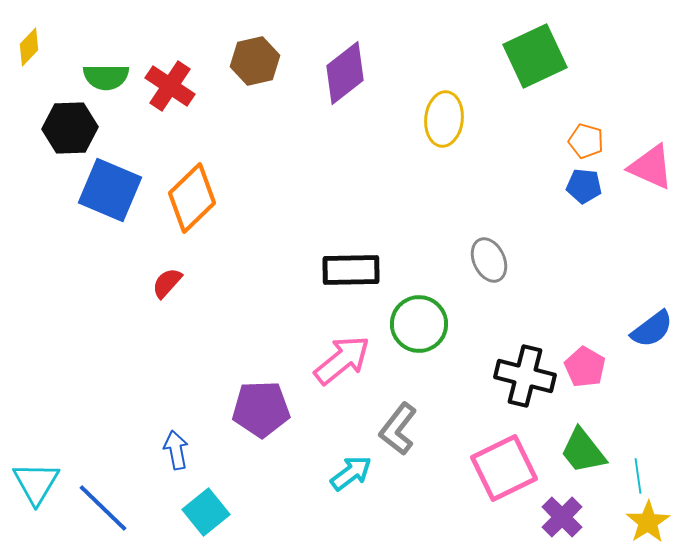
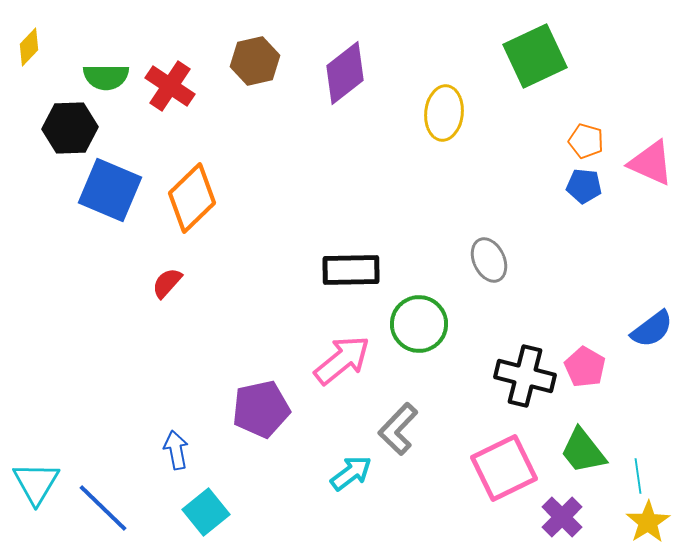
yellow ellipse: moved 6 px up
pink triangle: moved 4 px up
purple pentagon: rotated 10 degrees counterclockwise
gray L-shape: rotated 6 degrees clockwise
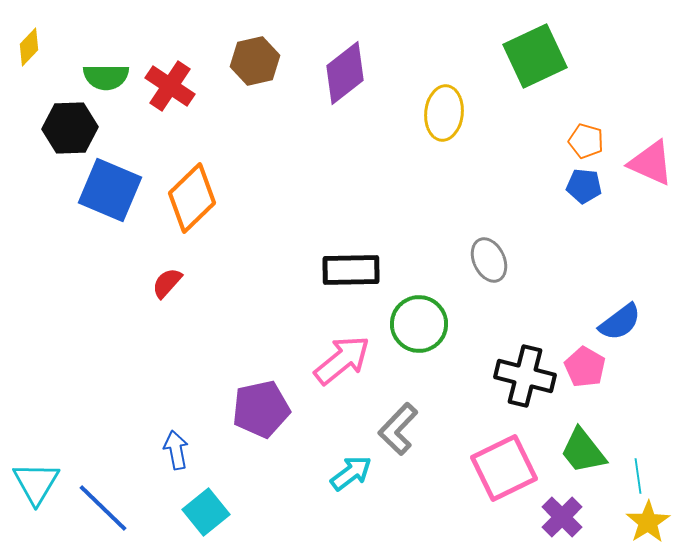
blue semicircle: moved 32 px left, 7 px up
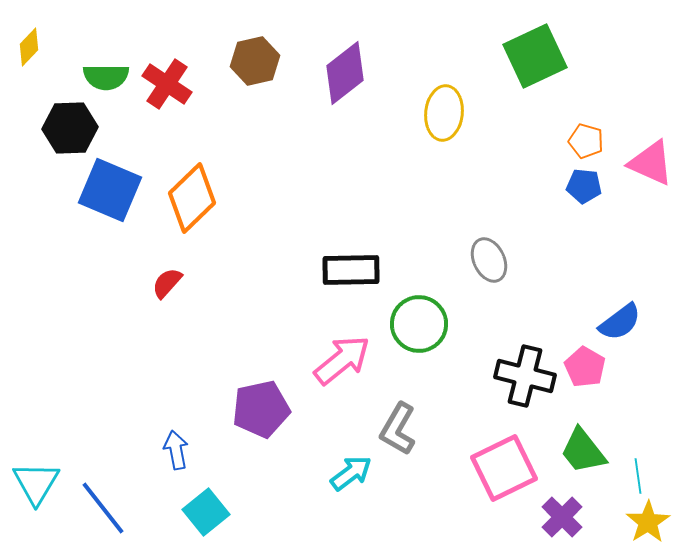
red cross: moved 3 px left, 2 px up
gray L-shape: rotated 14 degrees counterclockwise
blue line: rotated 8 degrees clockwise
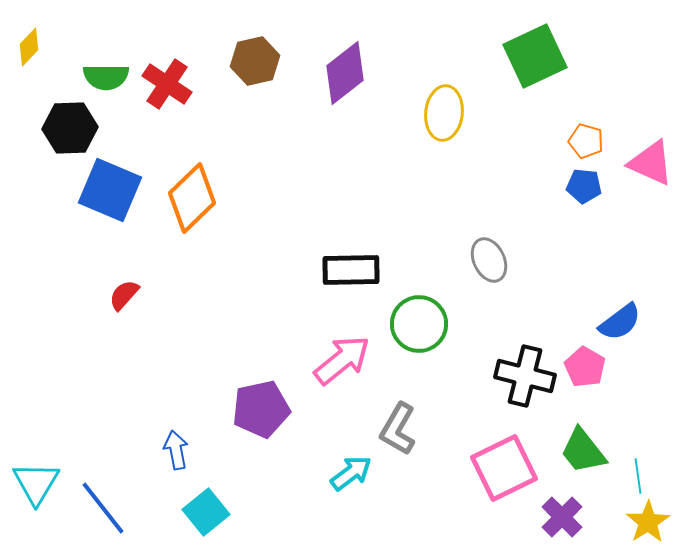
red semicircle: moved 43 px left, 12 px down
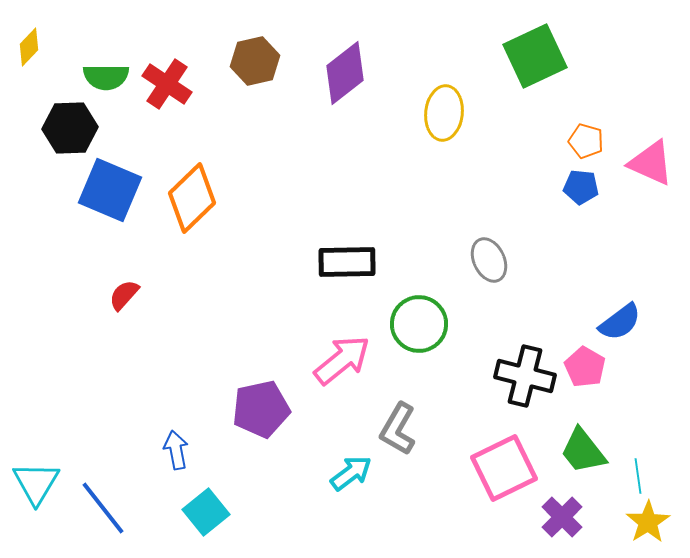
blue pentagon: moved 3 px left, 1 px down
black rectangle: moved 4 px left, 8 px up
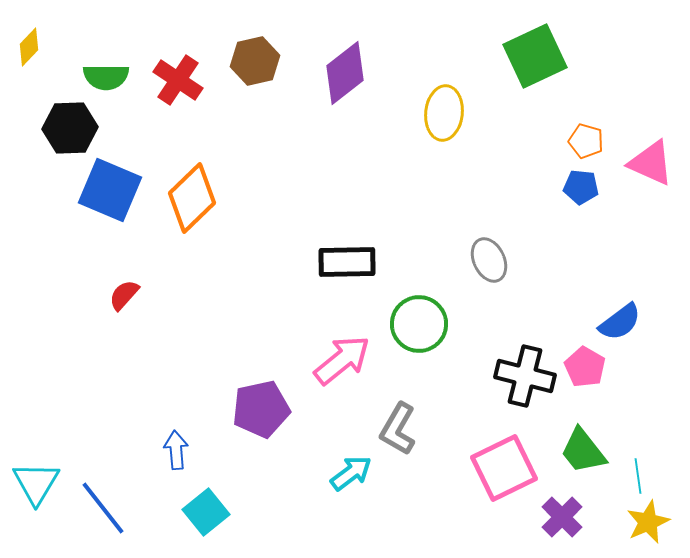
red cross: moved 11 px right, 4 px up
blue arrow: rotated 6 degrees clockwise
yellow star: rotated 9 degrees clockwise
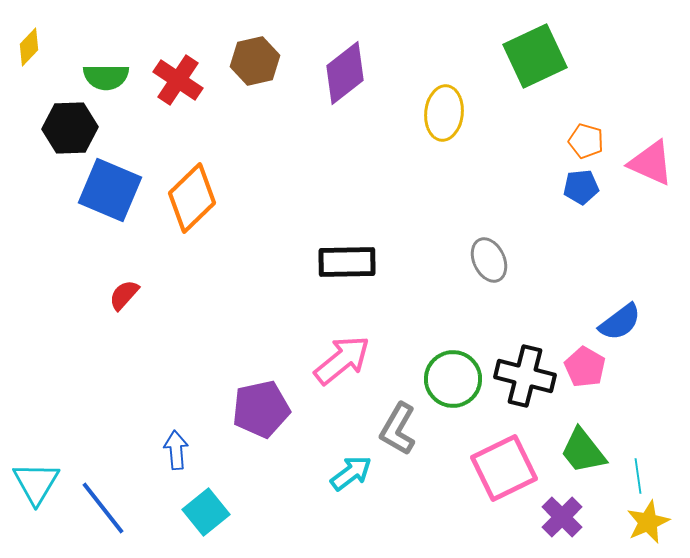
blue pentagon: rotated 12 degrees counterclockwise
green circle: moved 34 px right, 55 px down
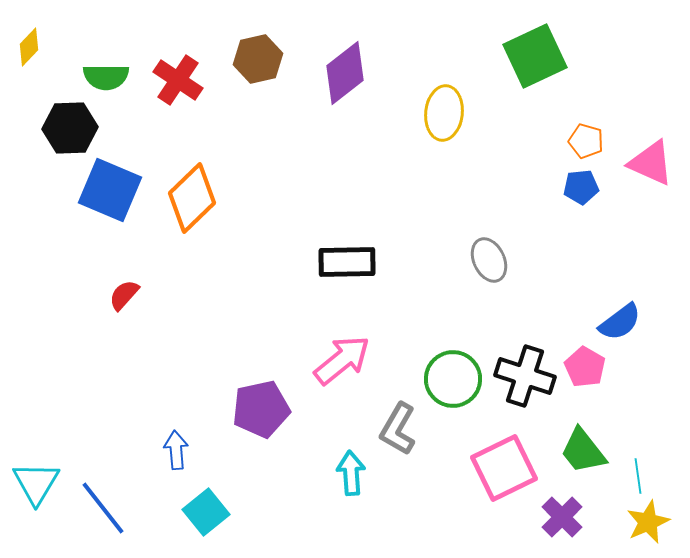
brown hexagon: moved 3 px right, 2 px up
black cross: rotated 4 degrees clockwise
cyan arrow: rotated 57 degrees counterclockwise
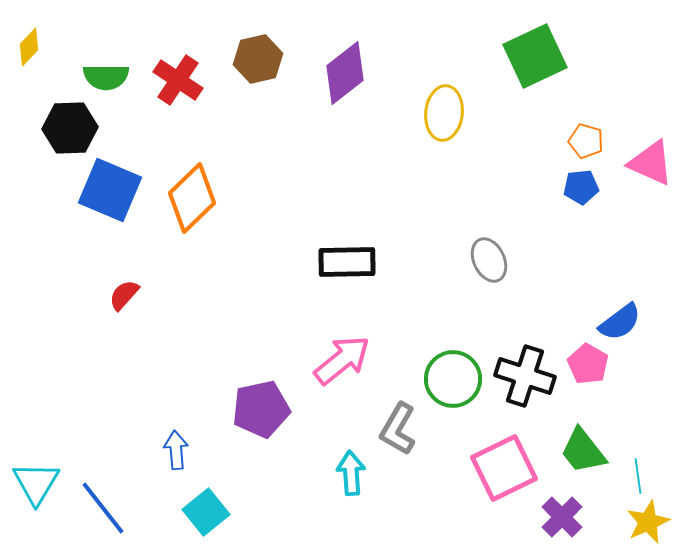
pink pentagon: moved 3 px right, 3 px up
